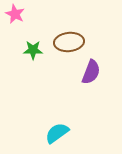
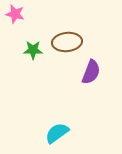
pink star: rotated 12 degrees counterclockwise
brown ellipse: moved 2 px left
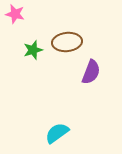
green star: rotated 18 degrees counterclockwise
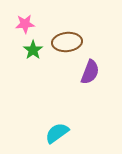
pink star: moved 10 px right, 10 px down; rotated 18 degrees counterclockwise
green star: rotated 18 degrees counterclockwise
purple semicircle: moved 1 px left
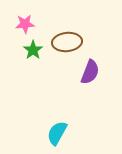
cyan semicircle: rotated 25 degrees counterclockwise
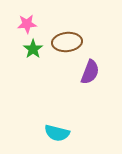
pink star: moved 2 px right
green star: moved 1 px up
cyan semicircle: rotated 105 degrees counterclockwise
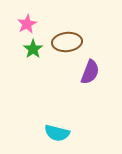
pink star: rotated 24 degrees counterclockwise
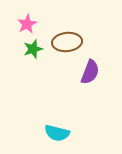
green star: rotated 18 degrees clockwise
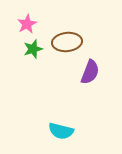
cyan semicircle: moved 4 px right, 2 px up
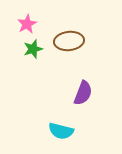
brown ellipse: moved 2 px right, 1 px up
purple semicircle: moved 7 px left, 21 px down
